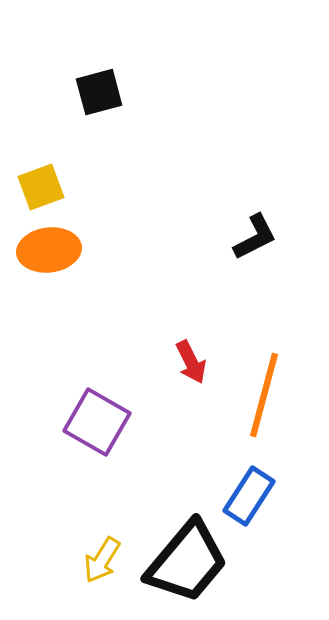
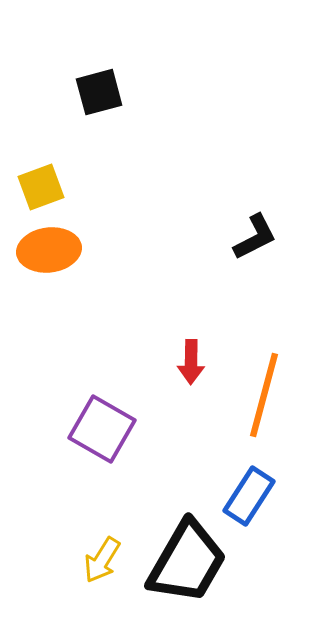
red arrow: rotated 27 degrees clockwise
purple square: moved 5 px right, 7 px down
black trapezoid: rotated 10 degrees counterclockwise
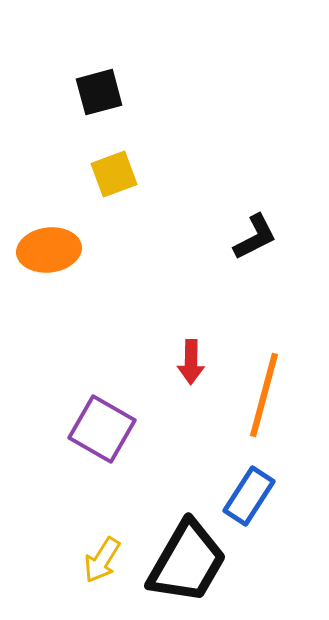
yellow square: moved 73 px right, 13 px up
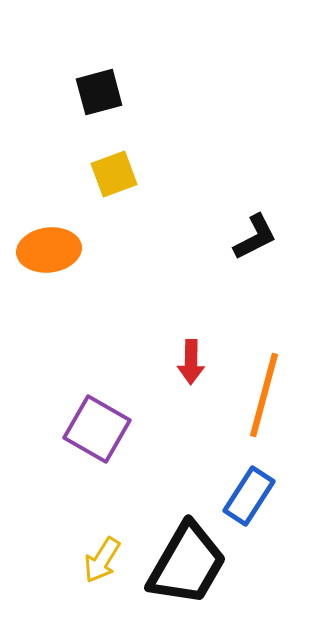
purple square: moved 5 px left
black trapezoid: moved 2 px down
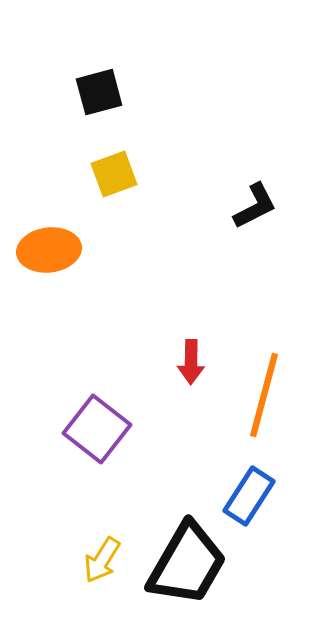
black L-shape: moved 31 px up
purple square: rotated 8 degrees clockwise
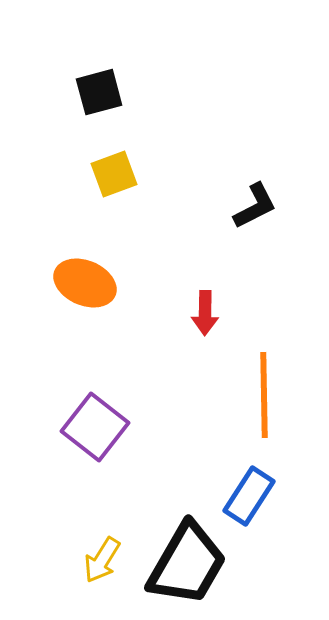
orange ellipse: moved 36 px right, 33 px down; rotated 30 degrees clockwise
red arrow: moved 14 px right, 49 px up
orange line: rotated 16 degrees counterclockwise
purple square: moved 2 px left, 2 px up
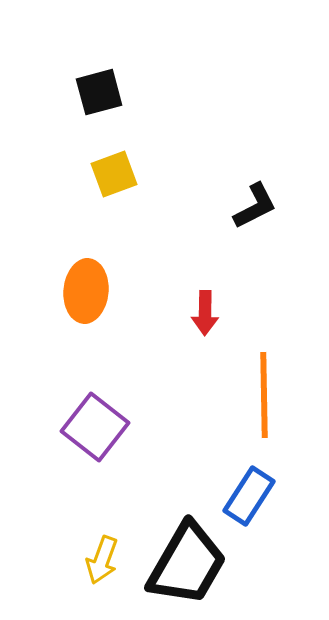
orange ellipse: moved 1 px right, 8 px down; rotated 72 degrees clockwise
yellow arrow: rotated 12 degrees counterclockwise
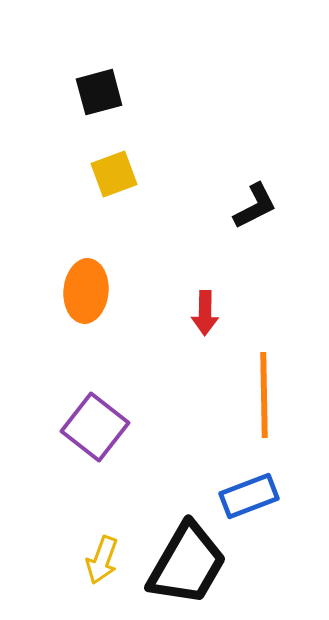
blue rectangle: rotated 36 degrees clockwise
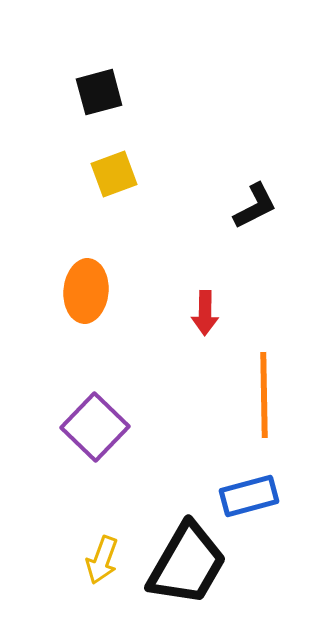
purple square: rotated 6 degrees clockwise
blue rectangle: rotated 6 degrees clockwise
